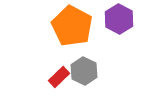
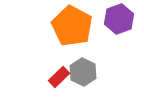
purple hexagon: rotated 12 degrees clockwise
gray hexagon: moved 1 px left, 1 px down
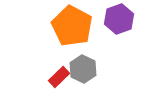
gray hexagon: moved 3 px up
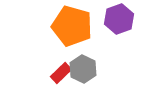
orange pentagon: rotated 12 degrees counterclockwise
red rectangle: moved 2 px right, 4 px up
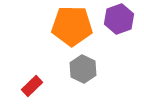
orange pentagon: rotated 15 degrees counterclockwise
red rectangle: moved 29 px left, 13 px down
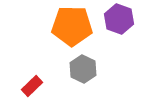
purple hexagon: rotated 20 degrees counterclockwise
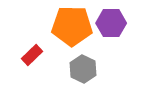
purple hexagon: moved 8 px left, 4 px down; rotated 20 degrees counterclockwise
red rectangle: moved 31 px up
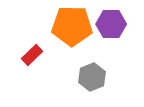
purple hexagon: moved 1 px down
gray hexagon: moved 9 px right, 8 px down; rotated 12 degrees clockwise
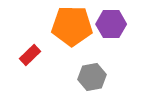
red rectangle: moved 2 px left
gray hexagon: rotated 12 degrees clockwise
